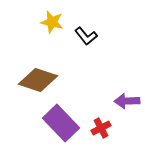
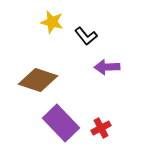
purple arrow: moved 20 px left, 34 px up
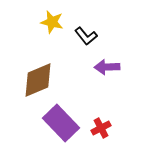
brown diamond: rotated 42 degrees counterclockwise
